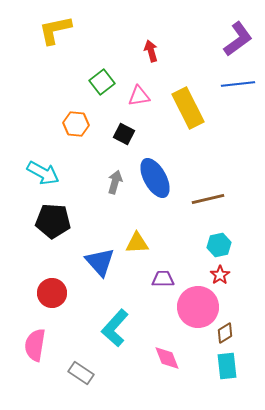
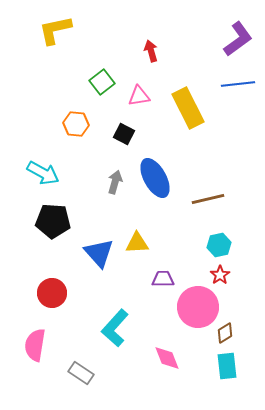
blue triangle: moved 1 px left, 9 px up
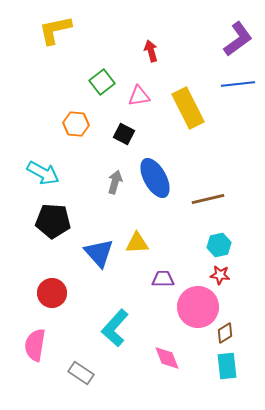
red star: rotated 30 degrees counterclockwise
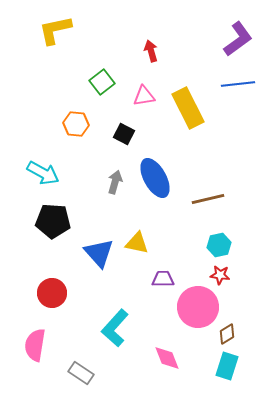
pink triangle: moved 5 px right
yellow triangle: rotated 15 degrees clockwise
brown diamond: moved 2 px right, 1 px down
cyan rectangle: rotated 24 degrees clockwise
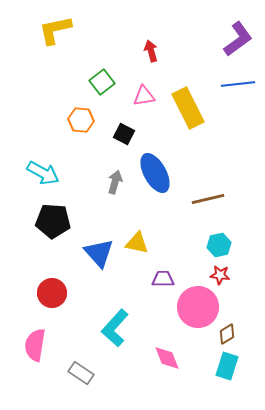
orange hexagon: moved 5 px right, 4 px up
blue ellipse: moved 5 px up
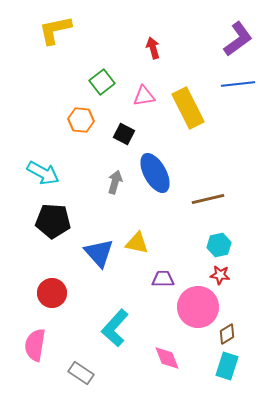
red arrow: moved 2 px right, 3 px up
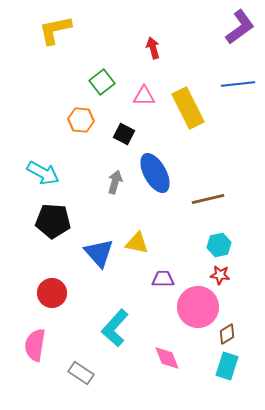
purple L-shape: moved 2 px right, 12 px up
pink triangle: rotated 10 degrees clockwise
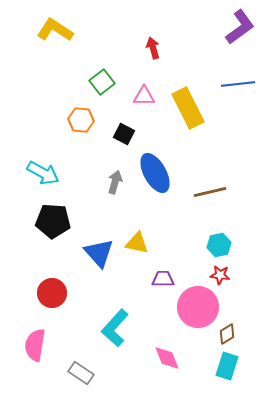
yellow L-shape: rotated 45 degrees clockwise
brown line: moved 2 px right, 7 px up
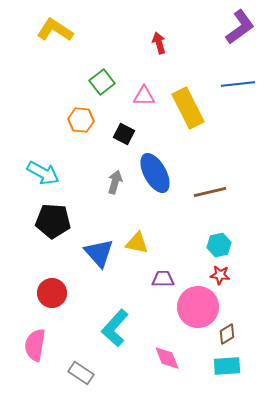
red arrow: moved 6 px right, 5 px up
cyan rectangle: rotated 68 degrees clockwise
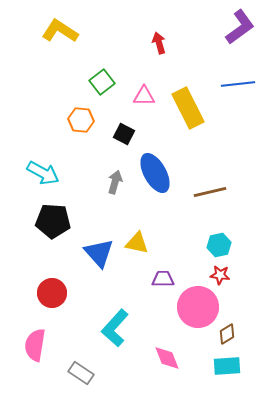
yellow L-shape: moved 5 px right, 1 px down
